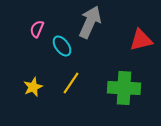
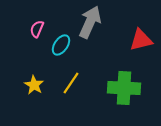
cyan ellipse: moved 1 px left, 1 px up; rotated 70 degrees clockwise
yellow star: moved 1 px right, 2 px up; rotated 18 degrees counterclockwise
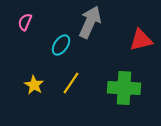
pink semicircle: moved 12 px left, 7 px up
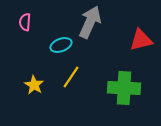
pink semicircle: rotated 18 degrees counterclockwise
cyan ellipse: rotated 35 degrees clockwise
yellow line: moved 6 px up
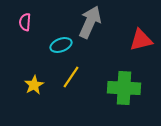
yellow star: rotated 12 degrees clockwise
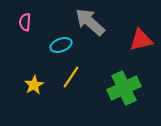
gray arrow: rotated 72 degrees counterclockwise
green cross: rotated 28 degrees counterclockwise
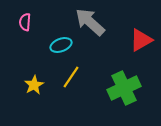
red triangle: rotated 15 degrees counterclockwise
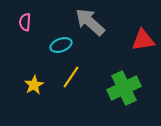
red triangle: moved 2 px right; rotated 20 degrees clockwise
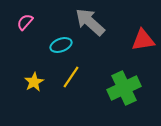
pink semicircle: rotated 36 degrees clockwise
yellow star: moved 3 px up
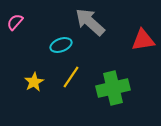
pink semicircle: moved 10 px left
green cross: moved 11 px left; rotated 12 degrees clockwise
